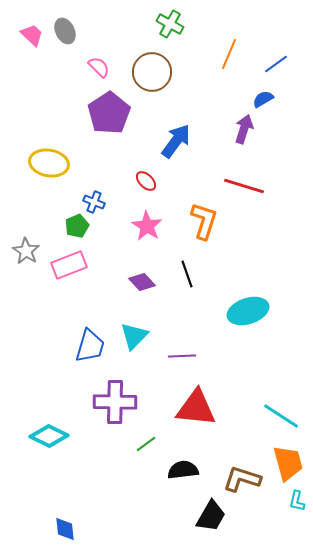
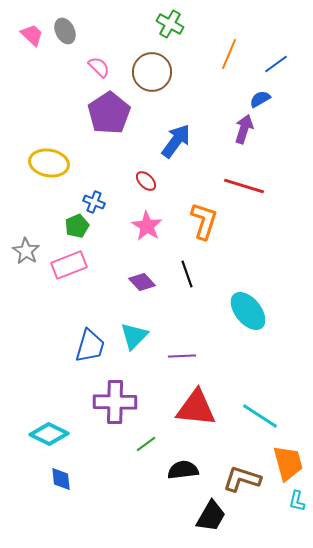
blue semicircle: moved 3 px left
cyan ellipse: rotated 69 degrees clockwise
cyan line: moved 21 px left
cyan diamond: moved 2 px up
blue diamond: moved 4 px left, 50 px up
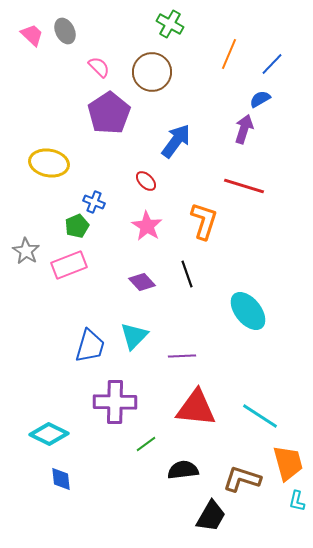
blue line: moved 4 px left; rotated 10 degrees counterclockwise
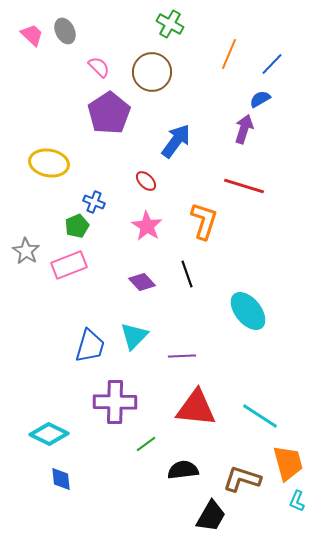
cyan L-shape: rotated 10 degrees clockwise
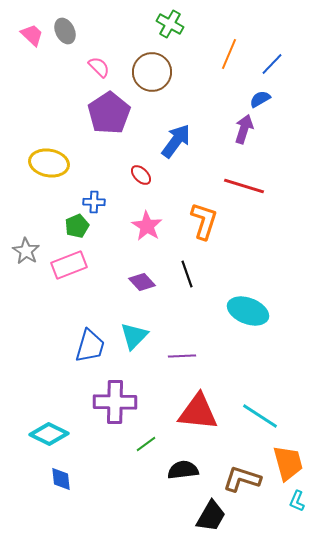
red ellipse: moved 5 px left, 6 px up
blue cross: rotated 20 degrees counterclockwise
cyan ellipse: rotated 30 degrees counterclockwise
red triangle: moved 2 px right, 4 px down
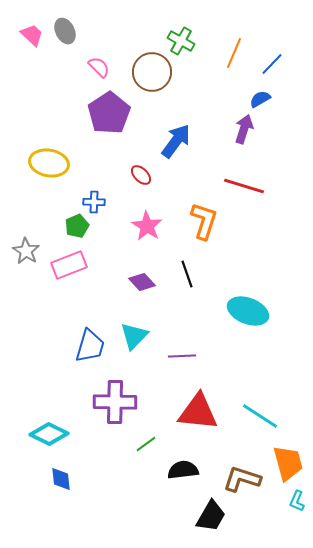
green cross: moved 11 px right, 17 px down
orange line: moved 5 px right, 1 px up
